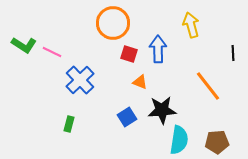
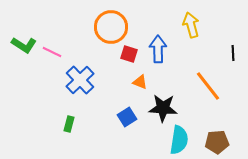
orange circle: moved 2 px left, 4 px down
black star: moved 1 px right, 2 px up; rotated 8 degrees clockwise
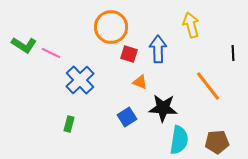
pink line: moved 1 px left, 1 px down
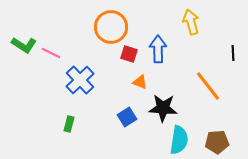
yellow arrow: moved 3 px up
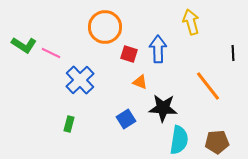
orange circle: moved 6 px left
blue square: moved 1 px left, 2 px down
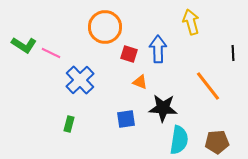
blue square: rotated 24 degrees clockwise
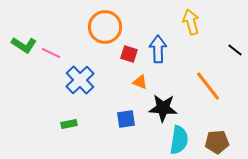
black line: moved 2 px right, 3 px up; rotated 49 degrees counterclockwise
green rectangle: rotated 63 degrees clockwise
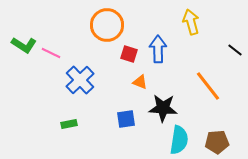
orange circle: moved 2 px right, 2 px up
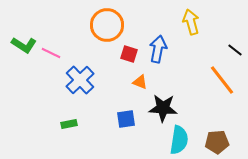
blue arrow: rotated 12 degrees clockwise
orange line: moved 14 px right, 6 px up
